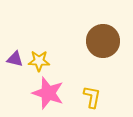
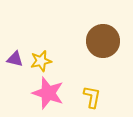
yellow star: moved 2 px right; rotated 15 degrees counterclockwise
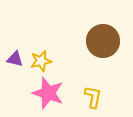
yellow L-shape: moved 1 px right
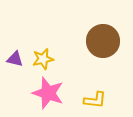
yellow star: moved 2 px right, 2 px up
yellow L-shape: moved 2 px right, 3 px down; rotated 85 degrees clockwise
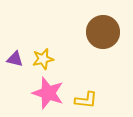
brown circle: moved 9 px up
yellow L-shape: moved 9 px left
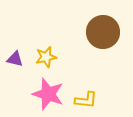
yellow star: moved 3 px right, 2 px up
pink star: moved 1 px down
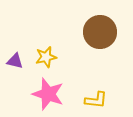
brown circle: moved 3 px left
purple triangle: moved 2 px down
yellow L-shape: moved 10 px right
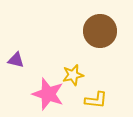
brown circle: moved 1 px up
yellow star: moved 27 px right, 18 px down
purple triangle: moved 1 px right, 1 px up
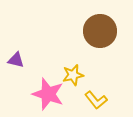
yellow L-shape: rotated 45 degrees clockwise
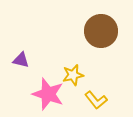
brown circle: moved 1 px right
purple triangle: moved 5 px right
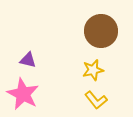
purple triangle: moved 7 px right
yellow star: moved 20 px right, 5 px up
pink star: moved 25 px left; rotated 8 degrees clockwise
